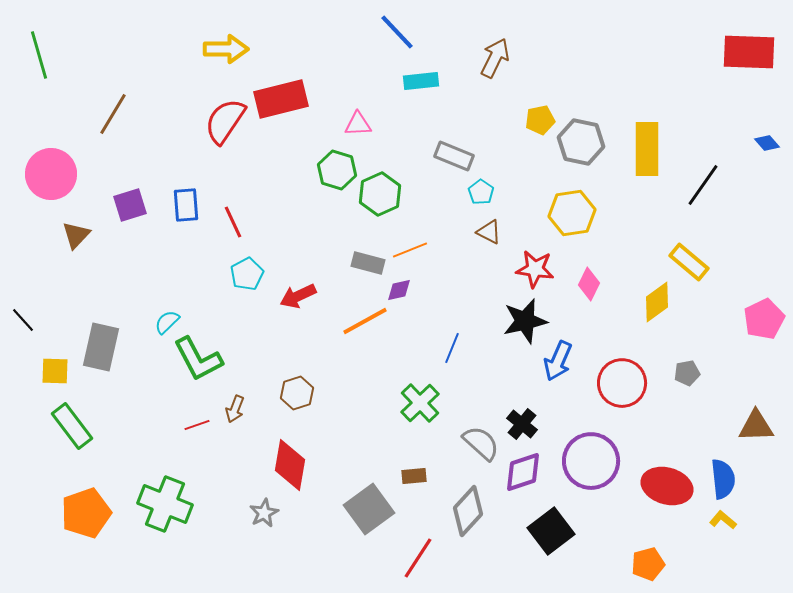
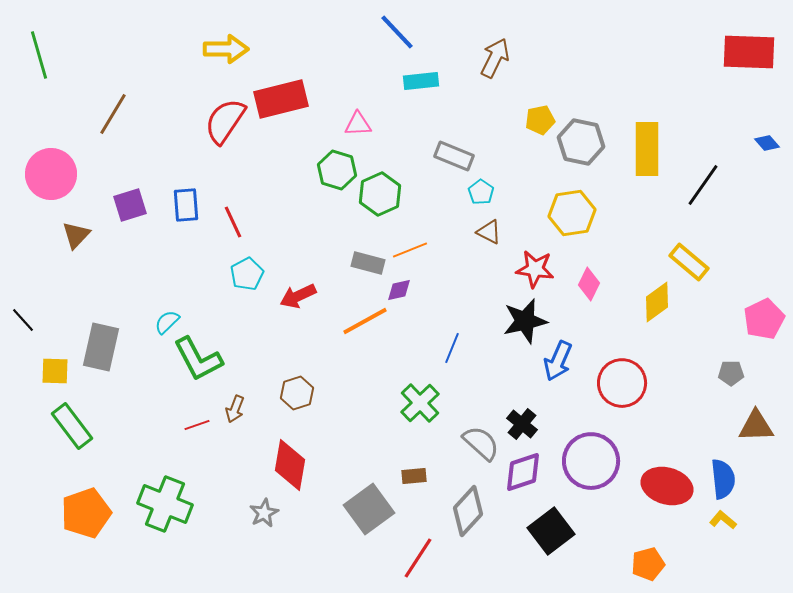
gray pentagon at (687, 373): moved 44 px right; rotated 10 degrees clockwise
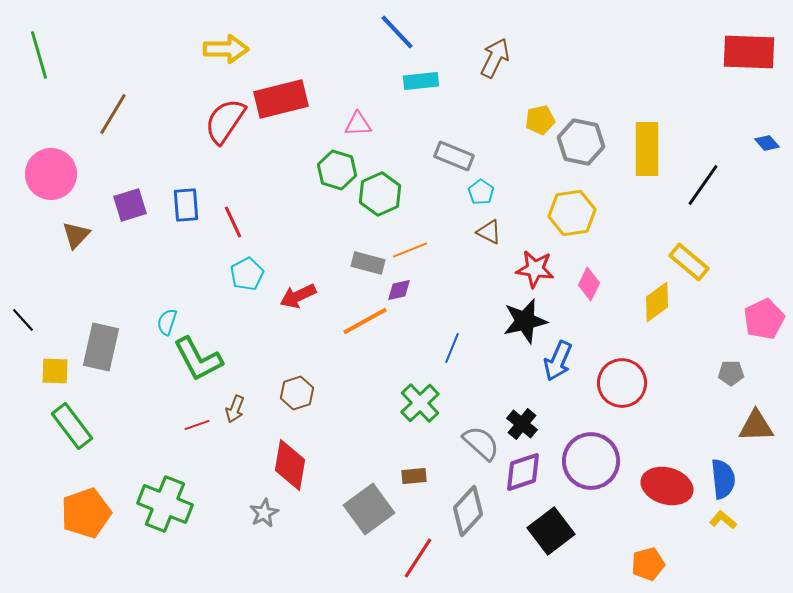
cyan semicircle at (167, 322): rotated 28 degrees counterclockwise
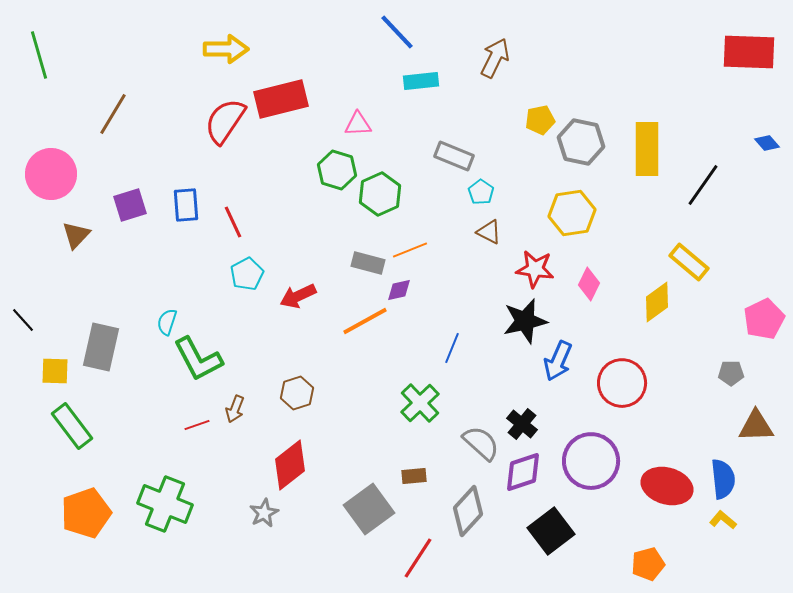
red diamond at (290, 465): rotated 42 degrees clockwise
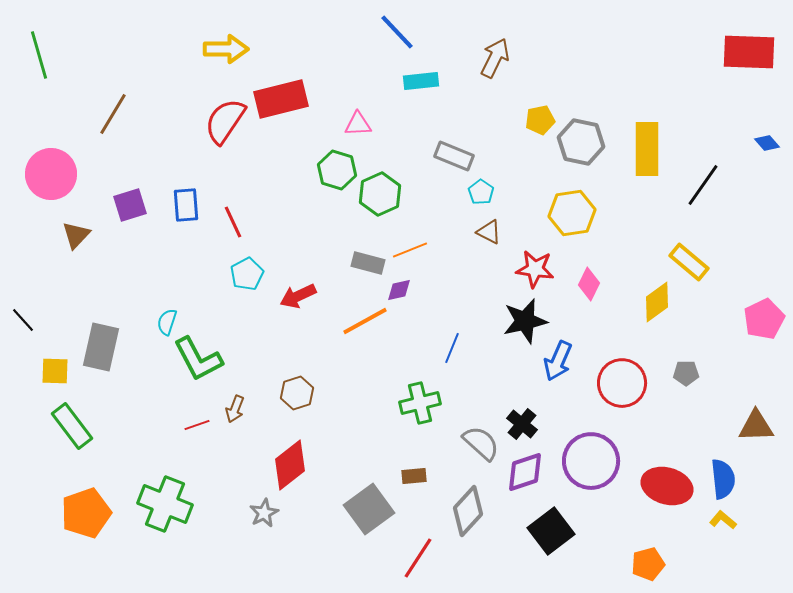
gray pentagon at (731, 373): moved 45 px left
green cross at (420, 403): rotated 30 degrees clockwise
purple diamond at (523, 472): moved 2 px right
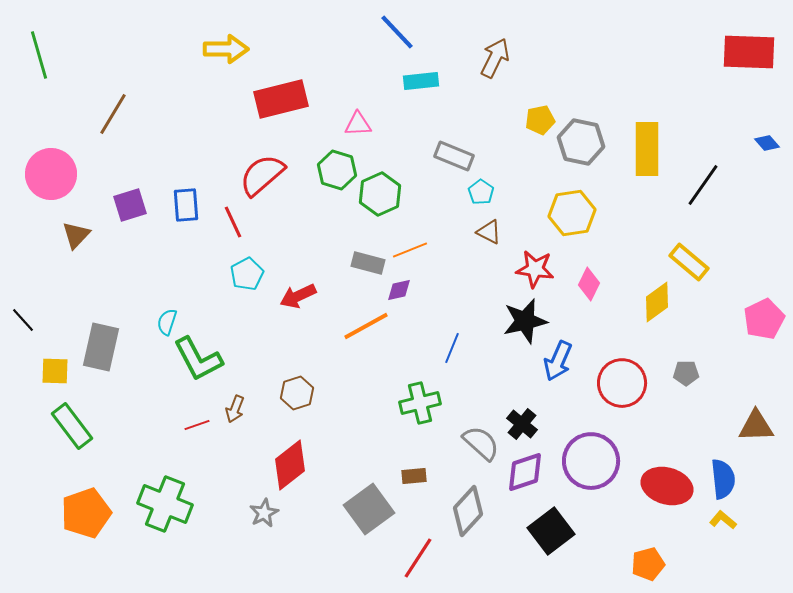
red semicircle at (225, 121): moved 37 px right, 54 px down; rotated 15 degrees clockwise
orange line at (365, 321): moved 1 px right, 5 px down
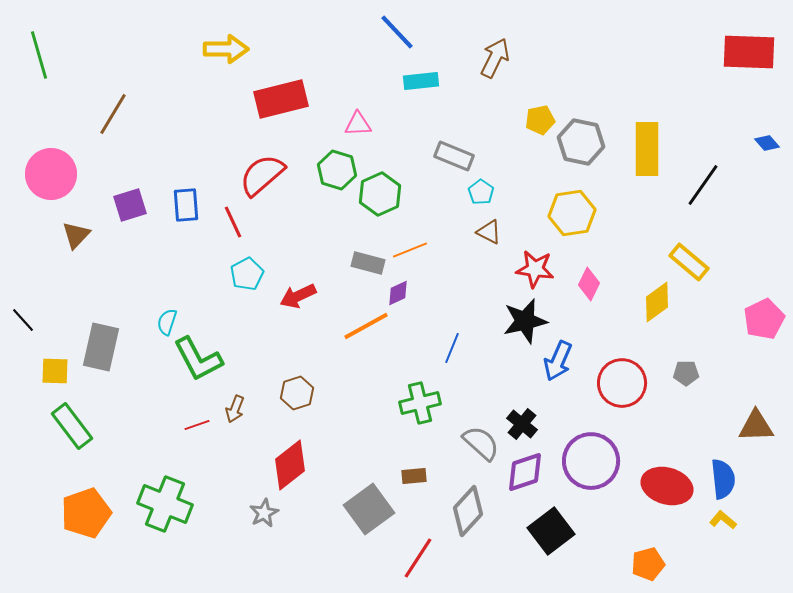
purple diamond at (399, 290): moved 1 px left, 3 px down; rotated 12 degrees counterclockwise
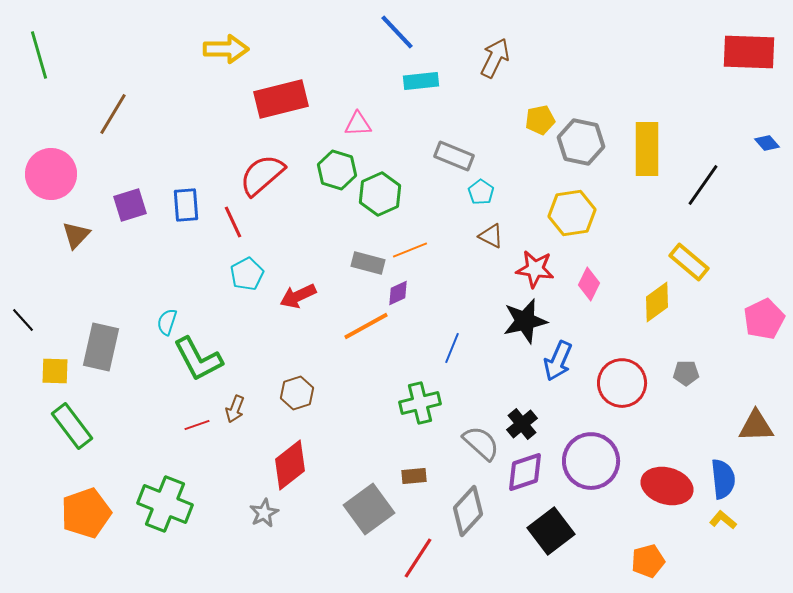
brown triangle at (489, 232): moved 2 px right, 4 px down
black cross at (522, 424): rotated 12 degrees clockwise
orange pentagon at (648, 564): moved 3 px up
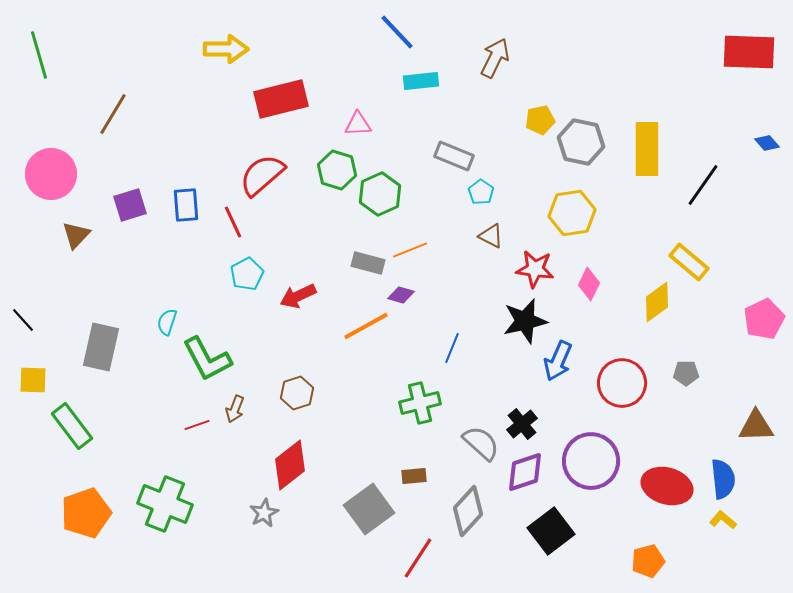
purple diamond at (398, 293): moved 3 px right, 2 px down; rotated 40 degrees clockwise
green L-shape at (198, 359): moved 9 px right
yellow square at (55, 371): moved 22 px left, 9 px down
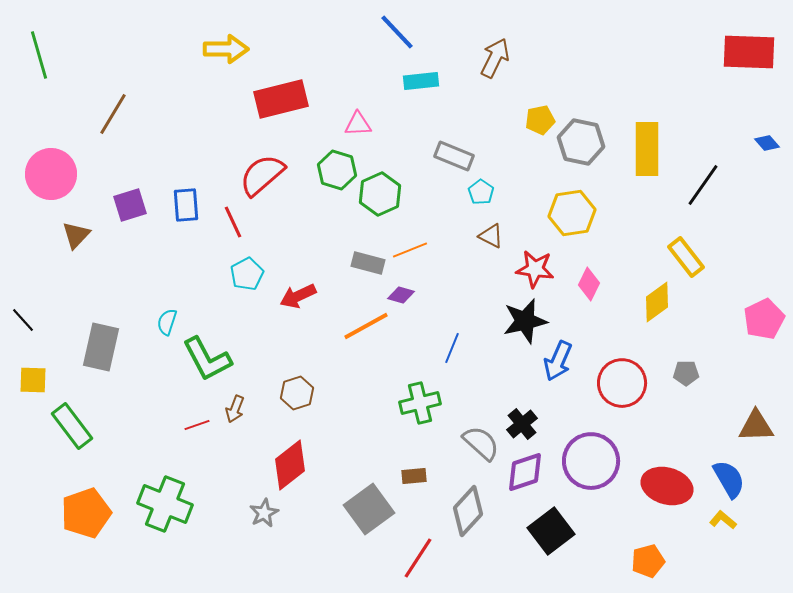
yellow rectangle at (689, 262): moved 3 px left, 5 px up; rotated 12 degrees clockwise
blue semicircle at (723, 479): moved 6 px right; rotated 24 degrees counterclockwise
